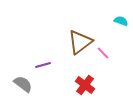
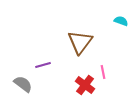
brown triangle: rotated 16 degrees counterclockwise
pink line: moved 19 px down; rotated 32 degrees clockwise
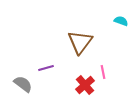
purple line: moved 3 px right, 3 px down
red cross: rotated 12 degrees clockwise
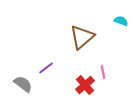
brown triangle: moved 2 px right, 5 px up; rotated 12 degrees clockwise
purple line: rotated 21 degrees counterclockwise
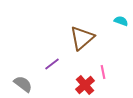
brown triangle: moved 1 px down
purple line: moved 6 px right, 4 px up
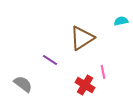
cyan semicircle: rotated 32 degrees counterclockwise
brown triangle: rotated 8 degrees clockwise
purple line: moved 2 px left, 4 px up; rotated 70 degrees clockwise
red cross: rotated 18 degrees counterclockwise
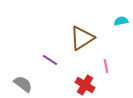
pink line: moved 3 px right, 6 px up
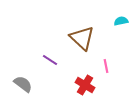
brown triangle: rotated 44 degrees counterclockwise
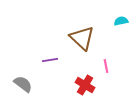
purple line: rotated 42 degrees counterclockwise
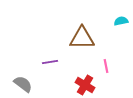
brown triangle: rotated 44 degrees counterclockwise
purple line: moved 2 px down
